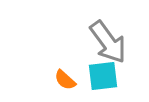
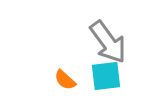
cyan square: moved 3 px right
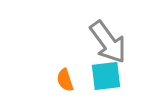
orange semicircle: rotated 30 degrees clockwise
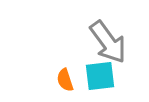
cyan square: moved 6 px left
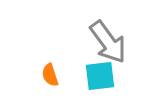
orange semicircle: moved 15 px left, 5 px up
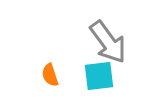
cyan square: moved 1 px left
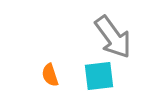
gray arrow: moved 5 px right, 5 px up
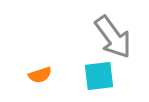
orange semicircle: moved 10 px left; rotated 90 degrees counterclockwise
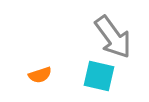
cyan square: rotated 20 degrees clockwise
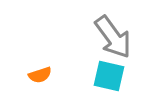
cyan square: moved 10 px right
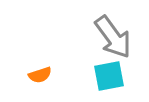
cyan square: rotated 24 degrees counterclockwise
